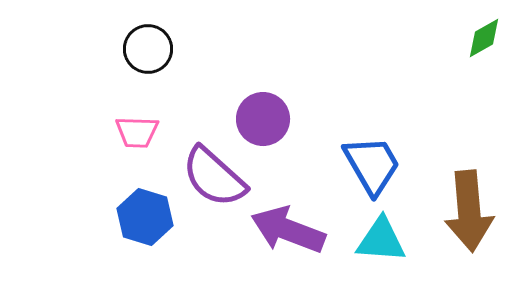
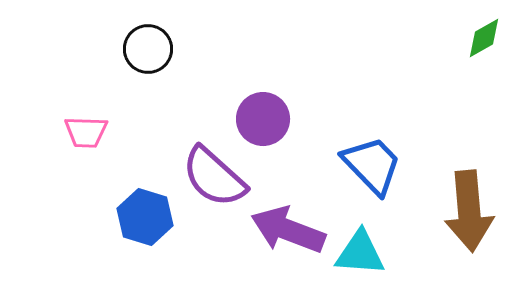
pink trapezoid: moved 51 px left
blue trapezoid: rotated 14 degrees counterclockwise
cyan triangle: moved 21 px left, 13 px down
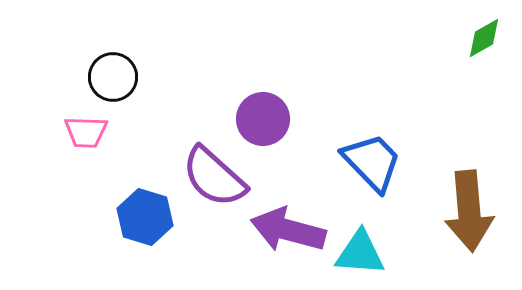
black circle: moved 35 px left, 28 px down
blue trapezoid: moved 3 px up
purple arrow: rotated 6 degrees counterclockwise
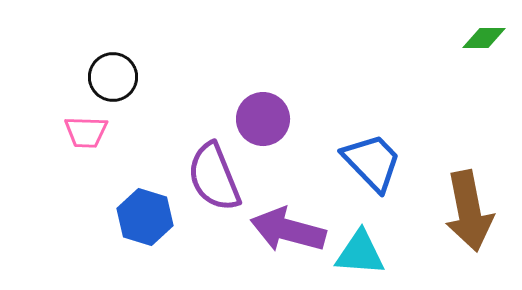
green diamond: rotated 30 degrees clockwise
purple semicircle: rotated 26 degrees clockwise
brown arrow: rotated 6 degrees counterclockwise
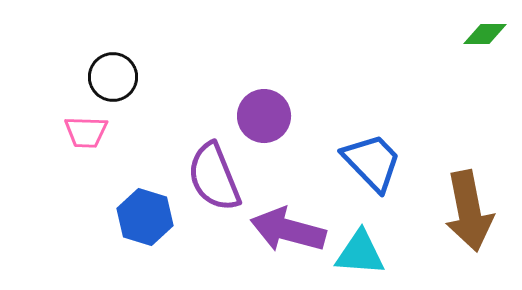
green diamond: moved 1 px right, 4 px up
purple circle: moved 1 px right, 3 px up
